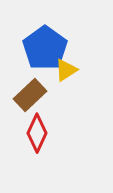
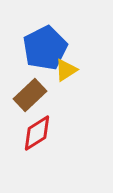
blue pentagon: rotated 9 degrees clockwise
red diamond: rotated 33 degrees clockwise
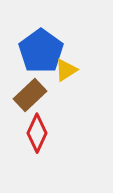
blue pentagon: moved 4 px left, 3 px down; rotated 9 degrees counterclockwise
red diamond: rotated 33 degrees counterclockwise
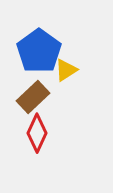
blue pentagon: moved 2 px left
brown rectangle: moved 3 px right, 2 px down
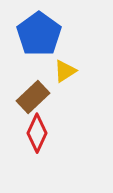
blue pentagon: moved 17 px up
yellow triangle: moved 1 px left, 1 px down
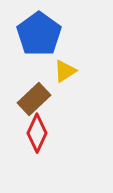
brown rectangle: moved 1 px right, 2 px down
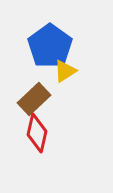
blue pentagon: moved 11 px right, 12 px down
red diamond: rotated 12 degrees counterclockwise
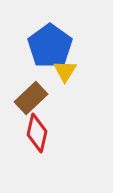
yellow triangle: rotated 25 degrees counterclockwise
brown rectangle: moved 3 px left, 1 px up
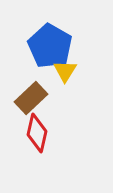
blue pentagon: rotated 6 degrees counterclockwise
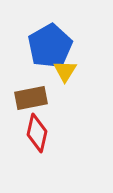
blue pentagon: rotated 12 degrees clockwise
brown rectangle: rotated 32 degrees clockwise
